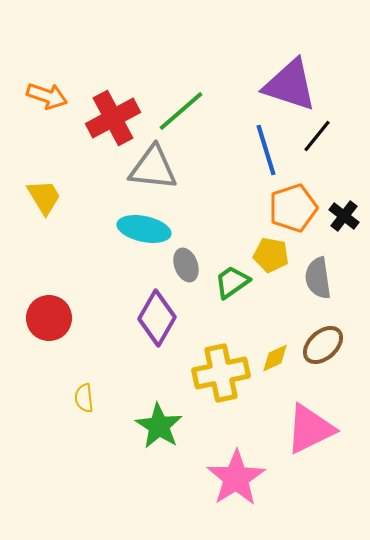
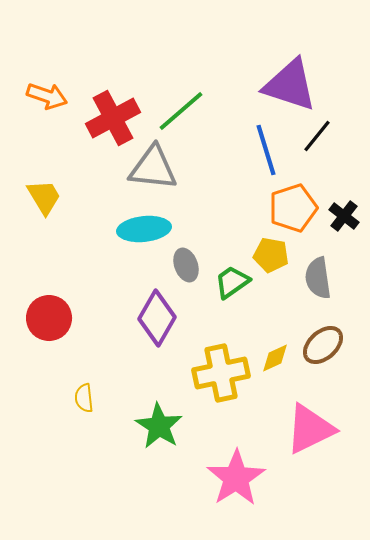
cyan ellipse: rotated 18 degrees counterclockwise
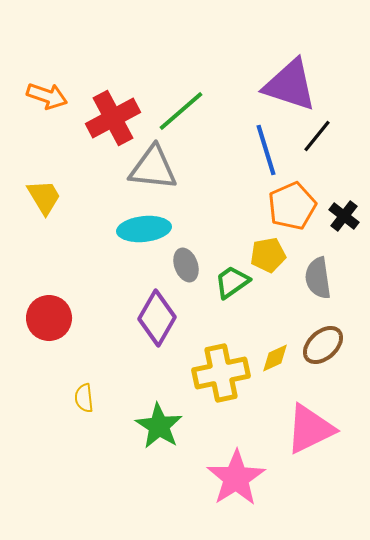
orange pentagon: moved 1 px left, 2 px up; rotated 6 degrees counterclockwise
yellow pentagon: moved 3 px left; rotated 20 degrees counterclockwise
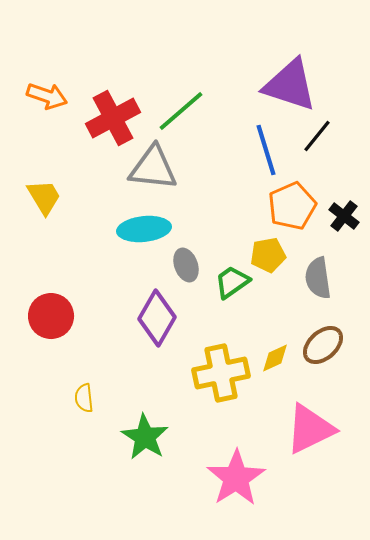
red circle: moved 2 px right, 2 px up
green star: moved 14 px left, 11 px down
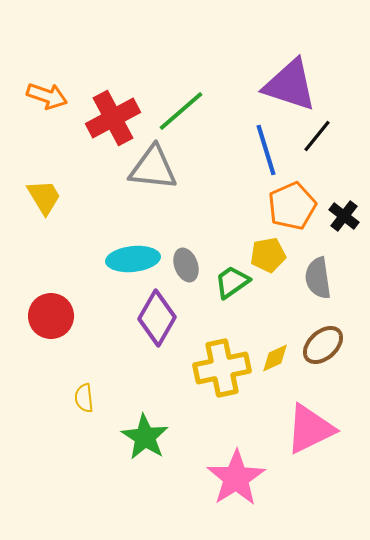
cyan ellipse: moved 11 px left, 30 px down
yellow cross: moved 1 px right, 5 px up
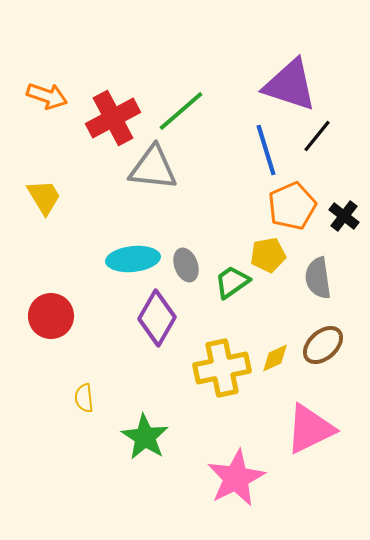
pink star: rotated 6 degrees clockwise
